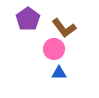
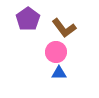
pink circle: moved 2 px right, 3 px down
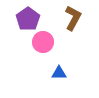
brown L-shape: moved 9 px right, 10 px up; rotated 115 degrees counterclockwise
pink circle: moved 13 px left, 10 px up
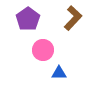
brown L-shape: rotated 15 degrees clockwise
pink circle: moved 8 px down
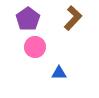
pink circle: moved 8 px left, 3 px up
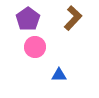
blue triangle: moved 2 px down
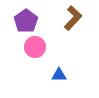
purple pentagon: moved 2 px left, 2 px down
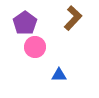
purple pentagon: moved 1 px left, 2 px down
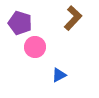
purple pentagon: moved 5 px left; rotated 20 degrees counterclockwise
blue triangle: rotated 28 degrees counterclockwise
